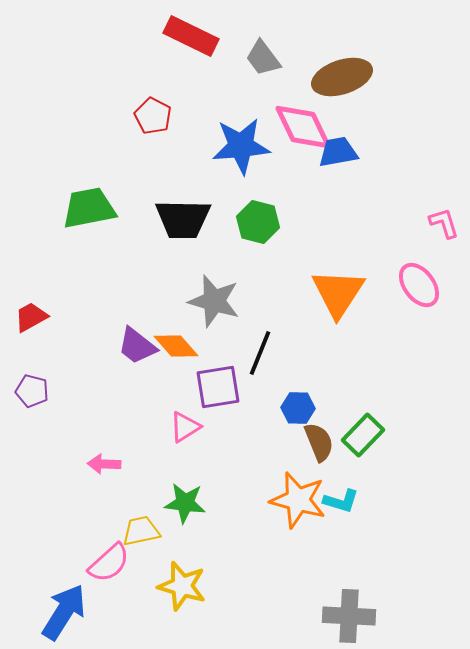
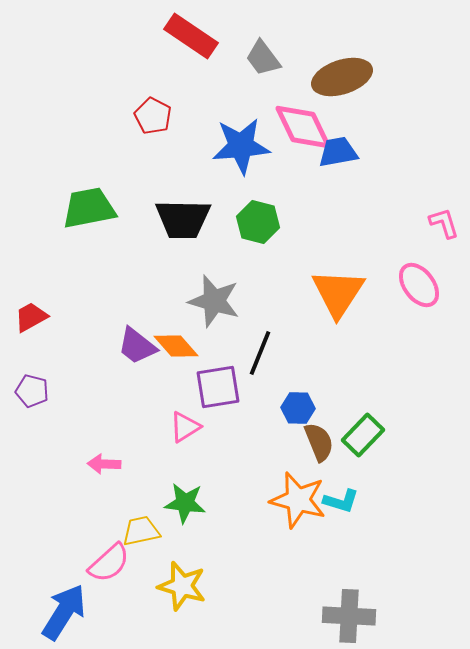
red rectangle: rotated 8 degrees clockwise
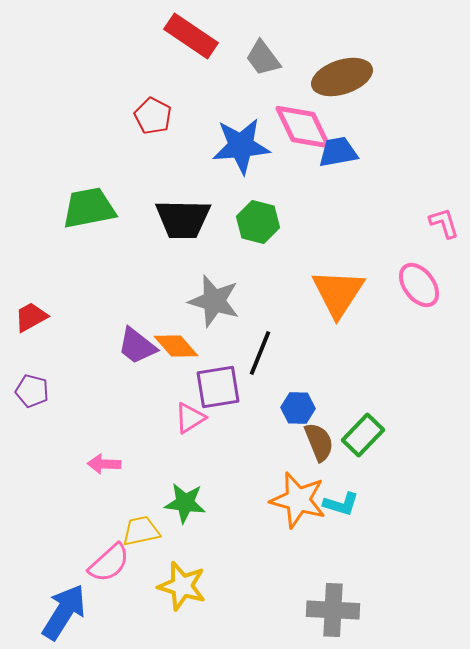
pink triangle: moved 5 px right, 9 px up
cyan L-shape: moved 3 px down
gray cross: moved 16 px left, 6 px up
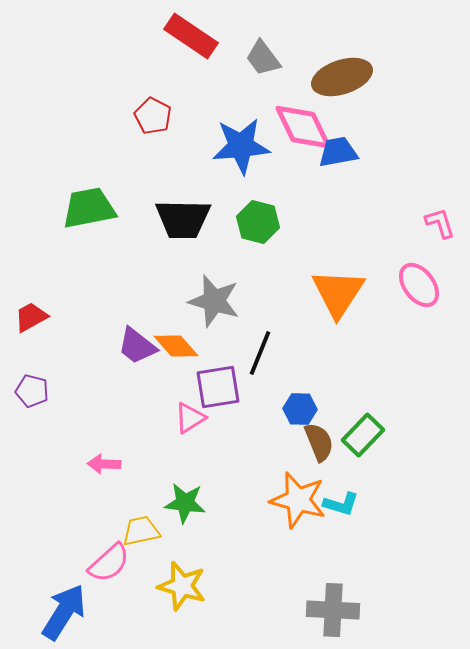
pink L-shape: moved 4 px left
blue hexagon: moved 2 px right, 1 px down
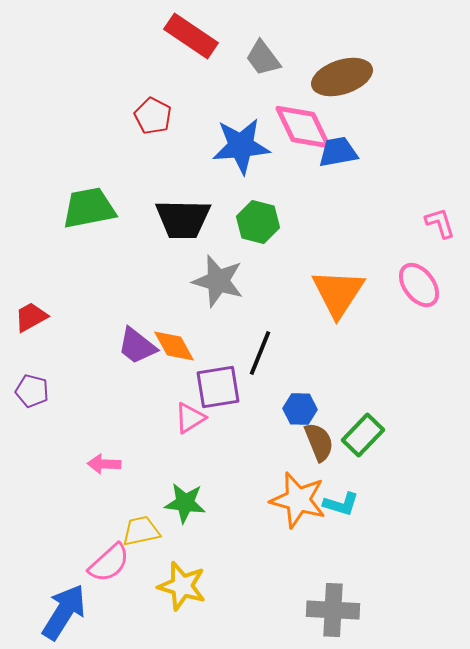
gray star: moved 4 px right, 20 px up
orange diamond: moved 2 px left; rotated 12 degrees clockwise
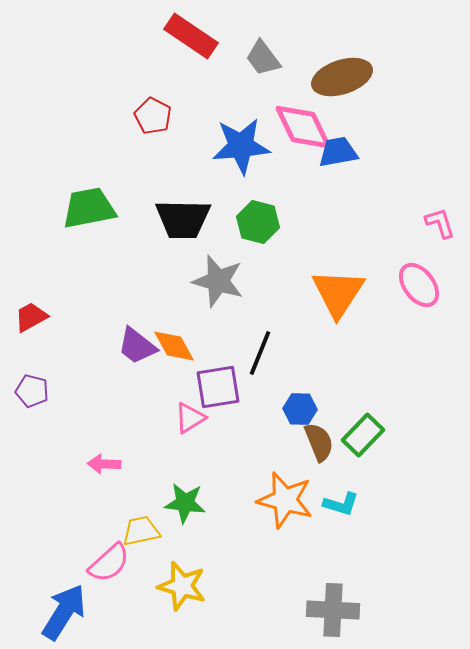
orange star: moved 13 px left
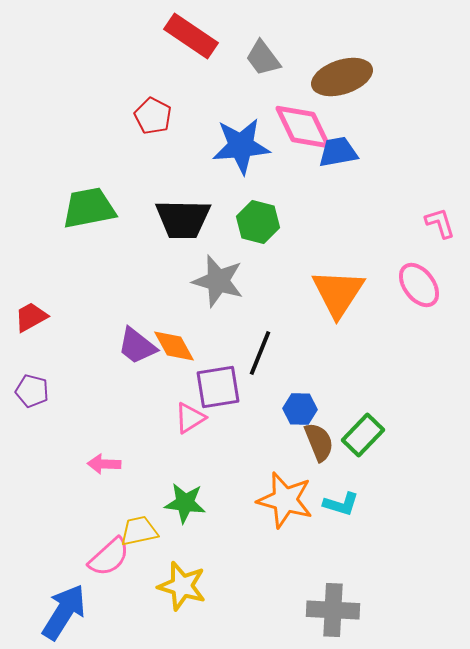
yellow trapezoid: moved 2 px left
pink semicircle: moved 6 px up
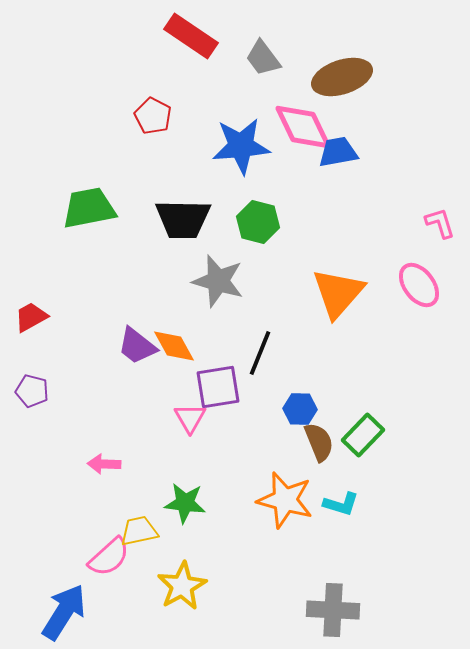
orange triangle: rotated 8 degrees clockwise
pink triangle: rotated 28 degrees counterclockwise
yellow star: rotated 27 degrees clockwise
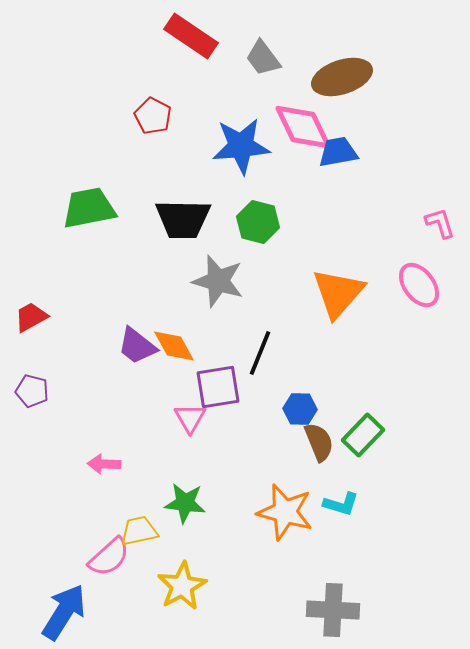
orange star: moved 12 px down
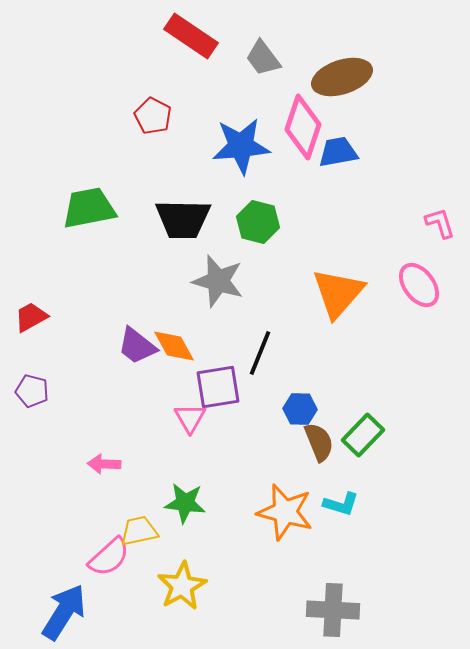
pink diamond: rotated 44 degrees clockwise
